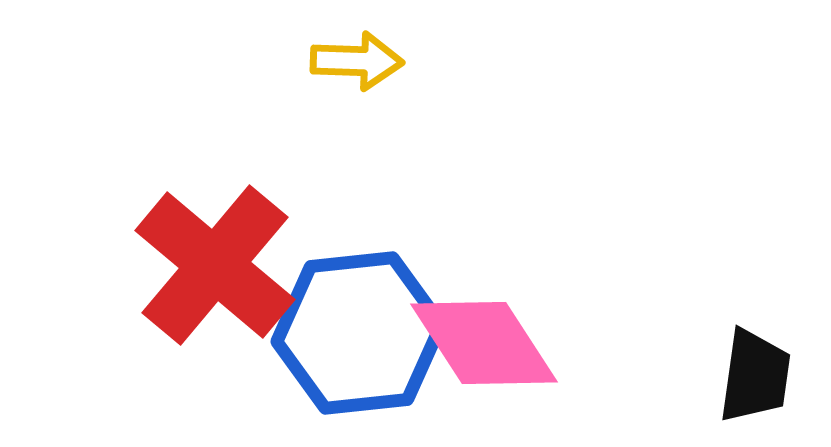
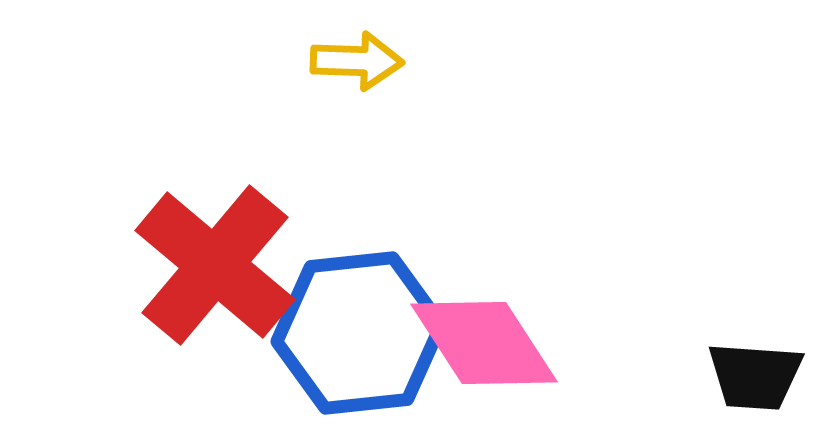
black trapezoid: rotated 86 degrees clockwise
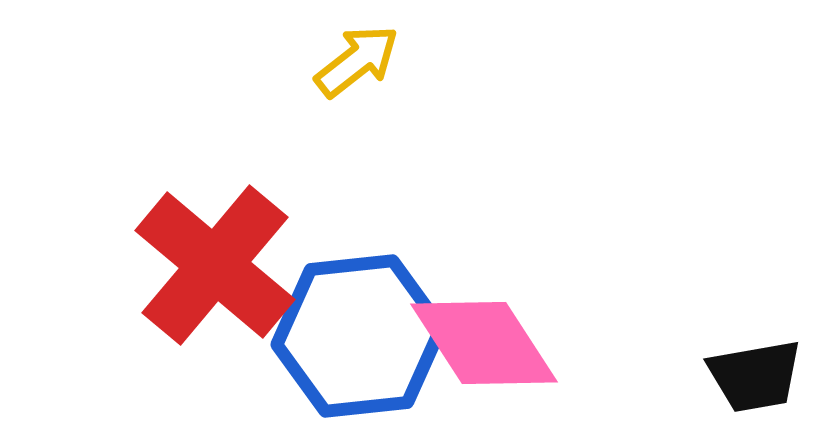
yellow arrow: rotated 40 degrees counterclockwise
blue hexagon: moved 3 px down
black trapezoid: rotated 14 degrees counterclockwise
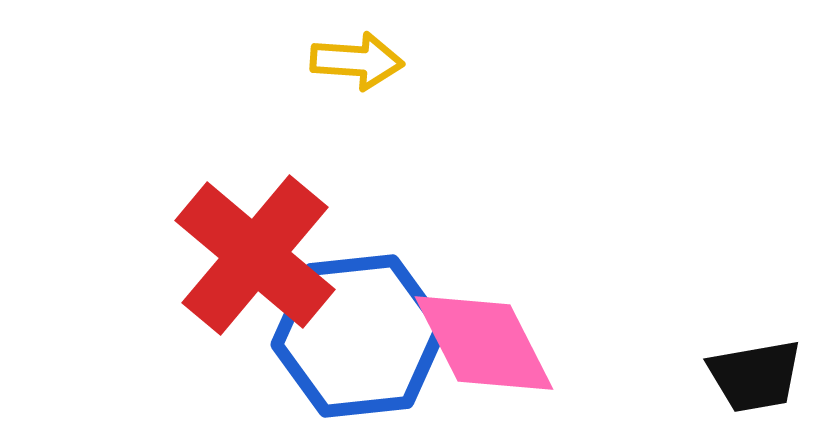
yellow arrow: rotated 42 degrees clockwise
red cross: moved 40 px right, 10 px up
pink diamond: rotated 6 degrees clockwise
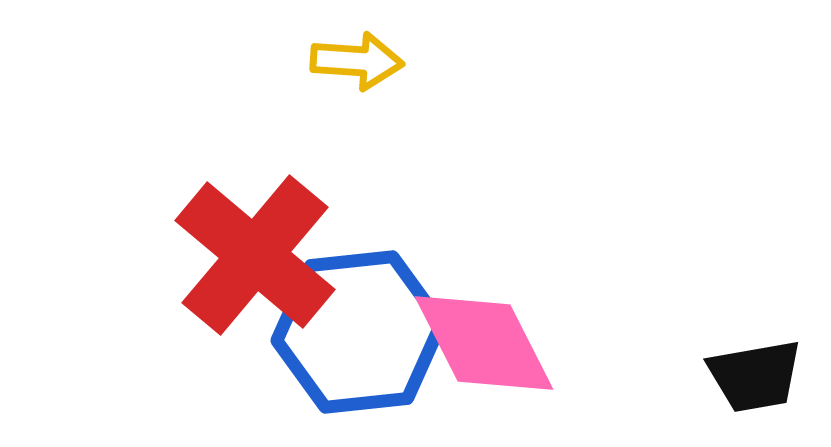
blue hexagon: moved 4 px up
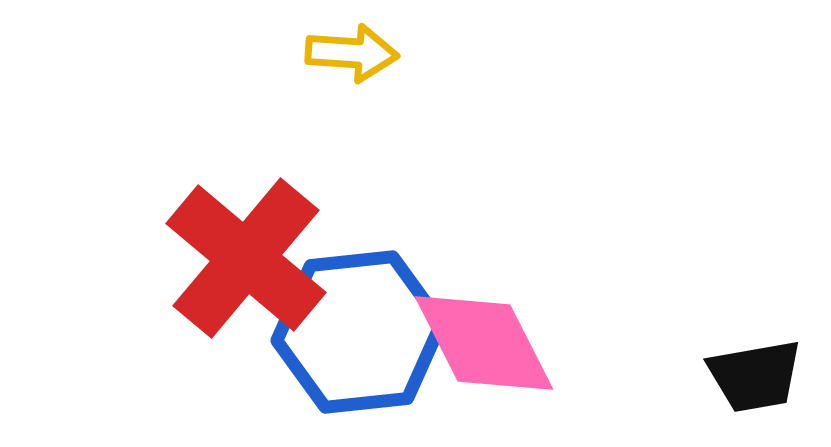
yellow arrow: moved 5 px left, 8 px up
red cross: moved 9 px left, 3 px down
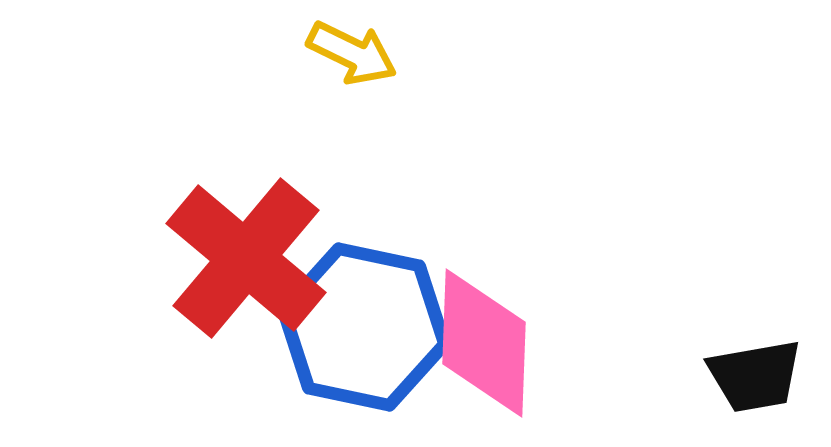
yellow arrow: rotated 22 degrees clockwise
blue hexagon: moved 5 px right, 5 px up; rotated 18 degrees clockwise
pink diamond: rotated 29 degrees clockwise
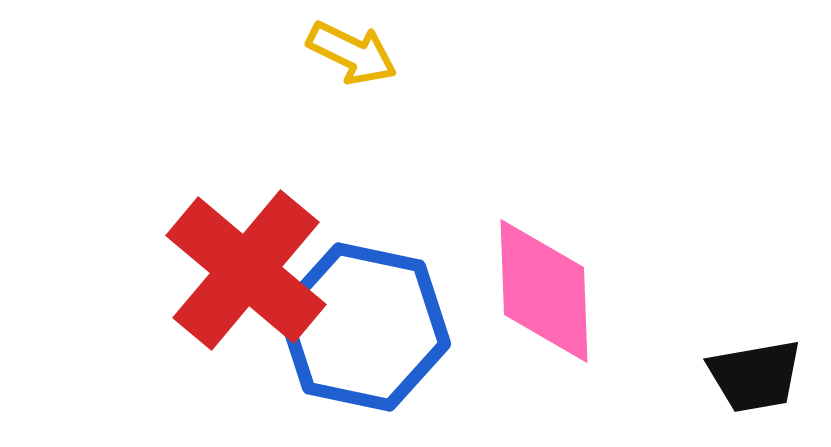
red cross: moved 12 px down
pink diamond: moved 60 px right, 52 px up; rotated 4 degrees counterclockwise
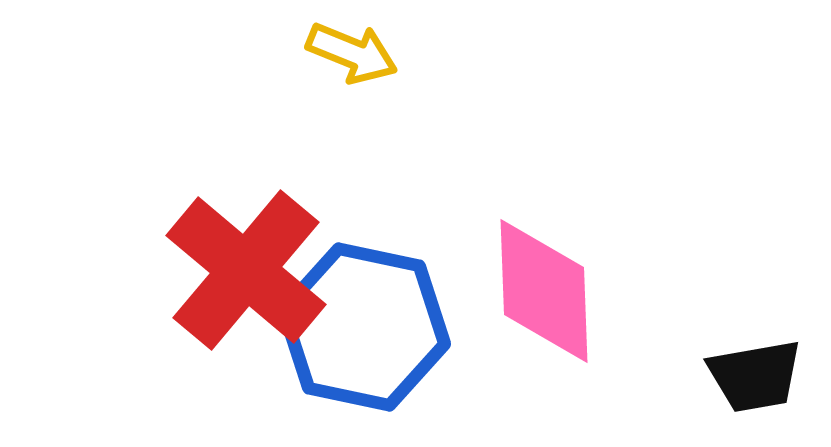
yellow arrow: rotated 4 degrees counterclockwise
